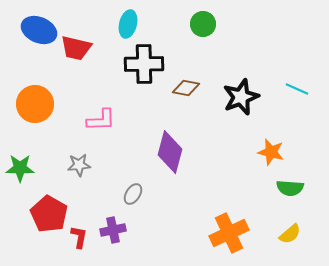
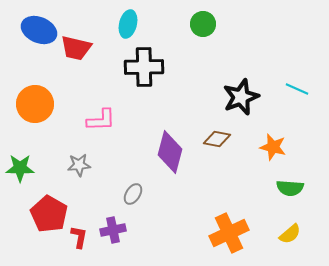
black cross: moved 3 px down
brown diamond: moved 31 px right, 51 px down
orange star: moved 2 px right, 5 px up
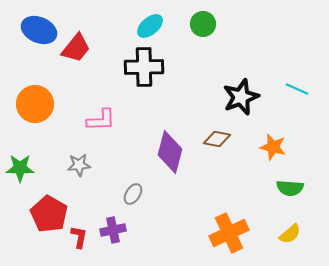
cyan ellipse: moved 22 px right, 2 px down; rotated 36 degrees clockwise
red trapezoid: rotated 64 degrees counterclockwise
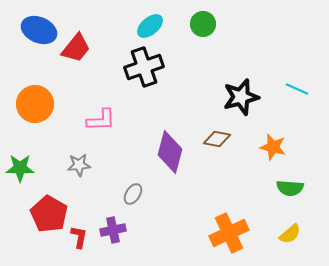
black cross: rotated 18 degrees counterclockwise
black star: rotated 6 degrees clockwise
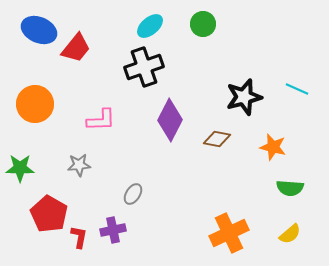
black star: moved 3 px right
purple diamond: moved 32 px up; rotated 12 degrees clockwise
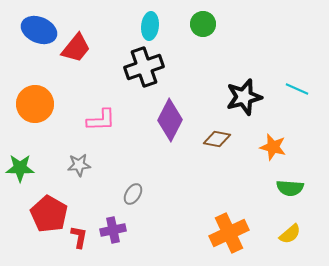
cyan ellipse: rotated 44 degrees counterclockwise
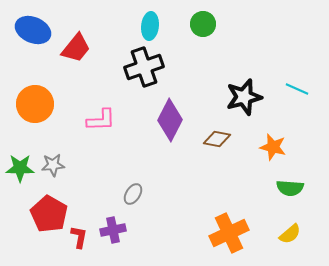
blue ellipse: moved 6 px left
gray star: moved 26 px left
